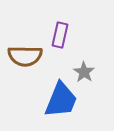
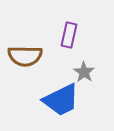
purple rectangle: moved 9 px right
blue trapezoid: rotated 42 degrees clockwise
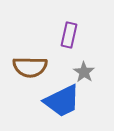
brown semicircle: moved 5 px right, 11 px down
blue trapezoid: moved 1 px right, 1 px down
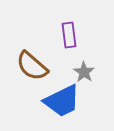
purple rectangle: rotated 20 degrees counterclockwise
brown semicircle: moved 2 px right, 1 px up; rotated 40 degrees clockwise
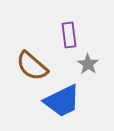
gray star: moved 4 px right, 8 px up
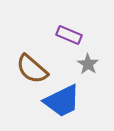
purple rectangle: rotated 60 degrees counterclockwise
brown semicircle: moved 3 px down
